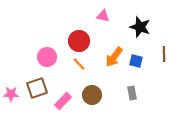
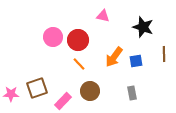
black star: moved 3 px right
red circle: moved 1 px left, 1 px up
pink circle: moved 6 px right, 20 px up
blue square: rotated 24 degrees counterclockwise
brown circle: moved 2 px left, 4 px up
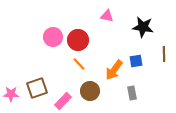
pink triangle: moved 4 px right
black star: rotated 10 degrees counterclockwise
orange arrow: moved 13 px down
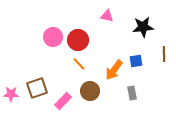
black star: rotated 15 degrees counterclockwise
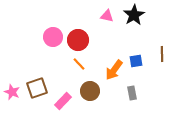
black star: moved 9 px left, 12 px up; rotated 25 degrees counterclockwise
brown line: moved 2 px left
pink star: moved 1 px right, 2 px up; rotated 21 degrees clockwise
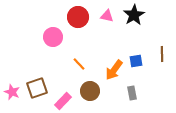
red circle: moved 23 px up
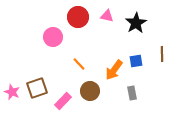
black star: moved 2 px right, 8 px down
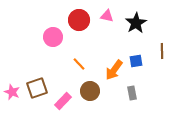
red circle: moved 1 px right, 3 px down
brown line: moved 3 px up
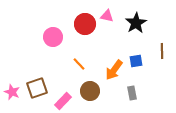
red circle: moved 6 px right, 4 px down
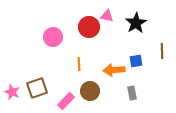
red circle: moved 4 px right, 3 px down
orange line: rotated 40 degrees clockwise
orange arrow: rotated 50 degrees clockwise
pink rectangle: moved 3 px right
